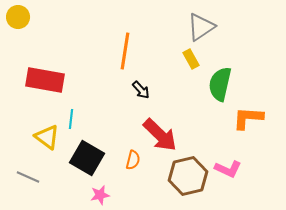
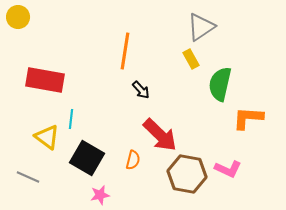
brown hexagon: moved 1 px left, 2 px up; rotated 24 degrees clockwise
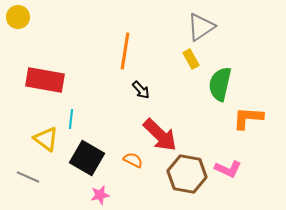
yellow triangle: moved 1 px left, 2 px down
orange semicircle: rotated 78 degrees counterclockwise
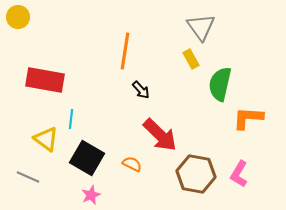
gray triangle: rotated 32 degrees counterclockwise
orange semicircle: moved 1 px left, 4 px down
pink L-shape: moved 11 px right, 5 px down; rotated 96 degrees clockwise
brown hexagon: moved 9 px right
pink star: moved 9 px left; rotated 12 degrees counterclockwise
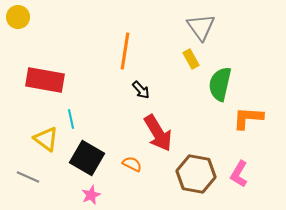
cyan line: rotated 18 degrees counterclockwise
red arrow: moved 2 px left, 2 px up; rotated 15 degrees clockwise
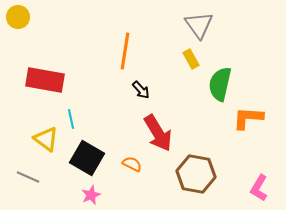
gray triangle: moved 2 px left, 2 px up
pink L-shape: moved 20 px right, 14 px down
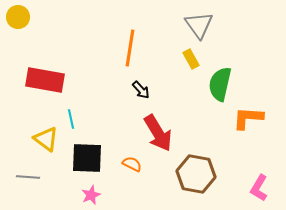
orange line: moved 5 px right, 3 px up
black square: rotated 28 degrees counterclockwise
gray line: rotated 20 degrees counterclockwise
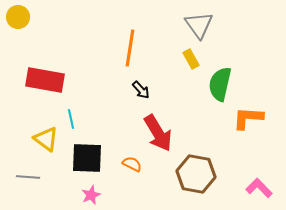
pink L-shape: rotated 104 degrees clockwise
